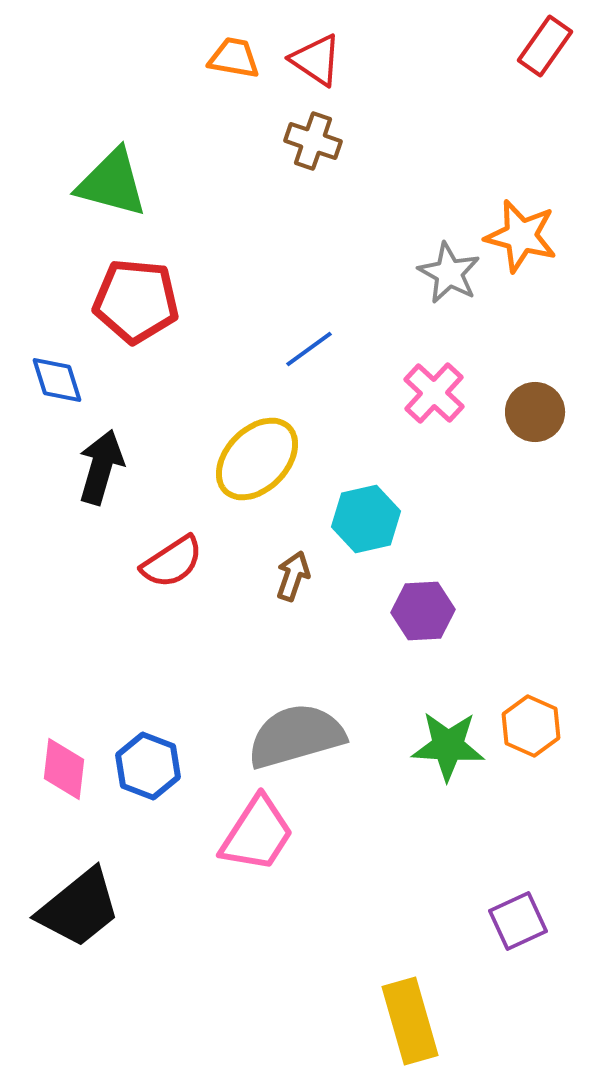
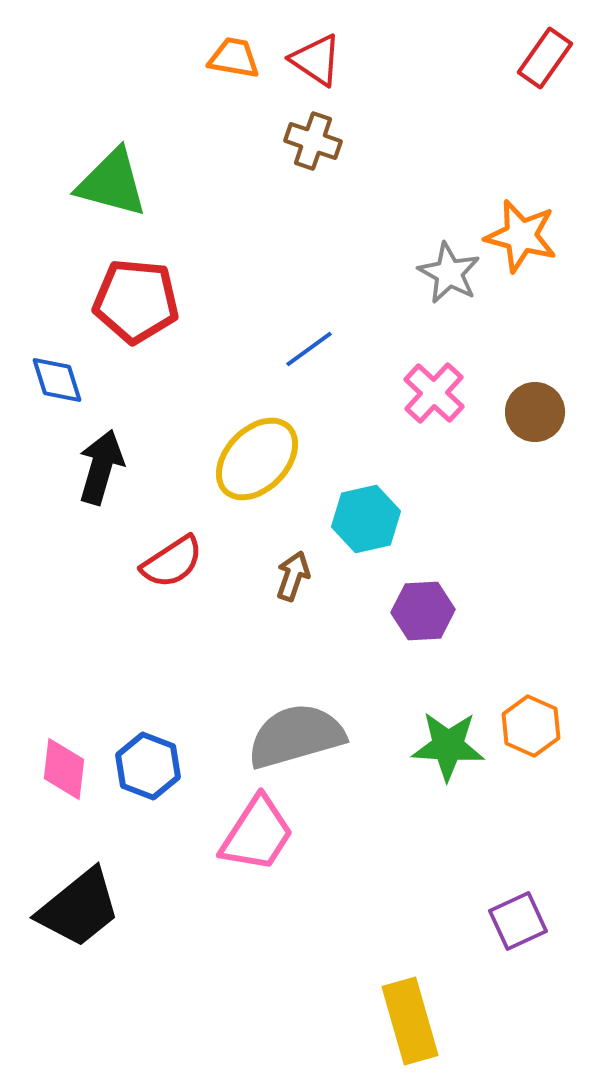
red rectangle: moved 12 px down
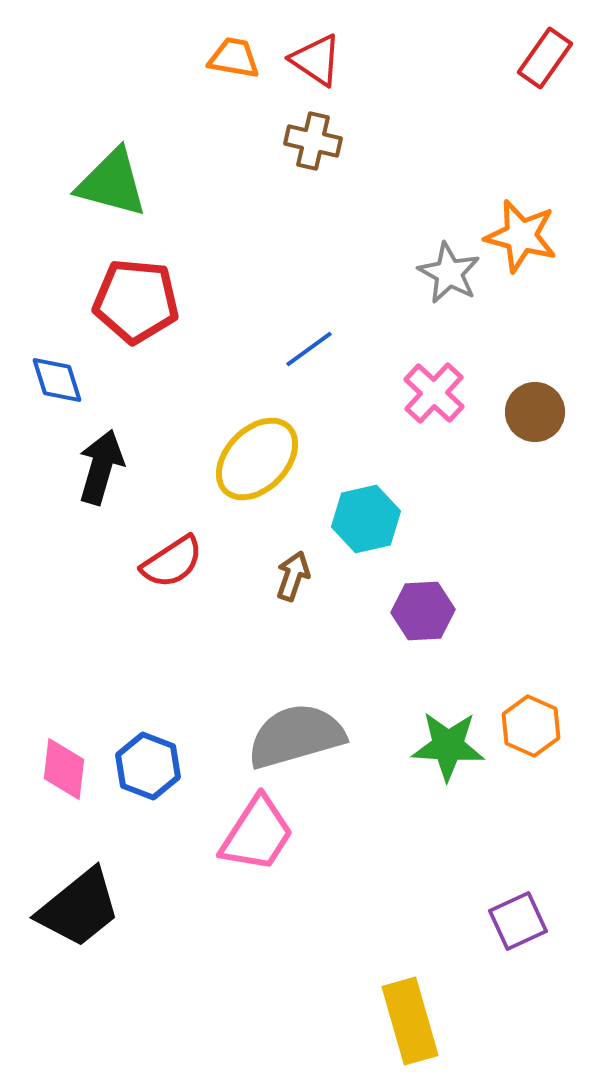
brown cross: rotated 6 degrees counterclockwise
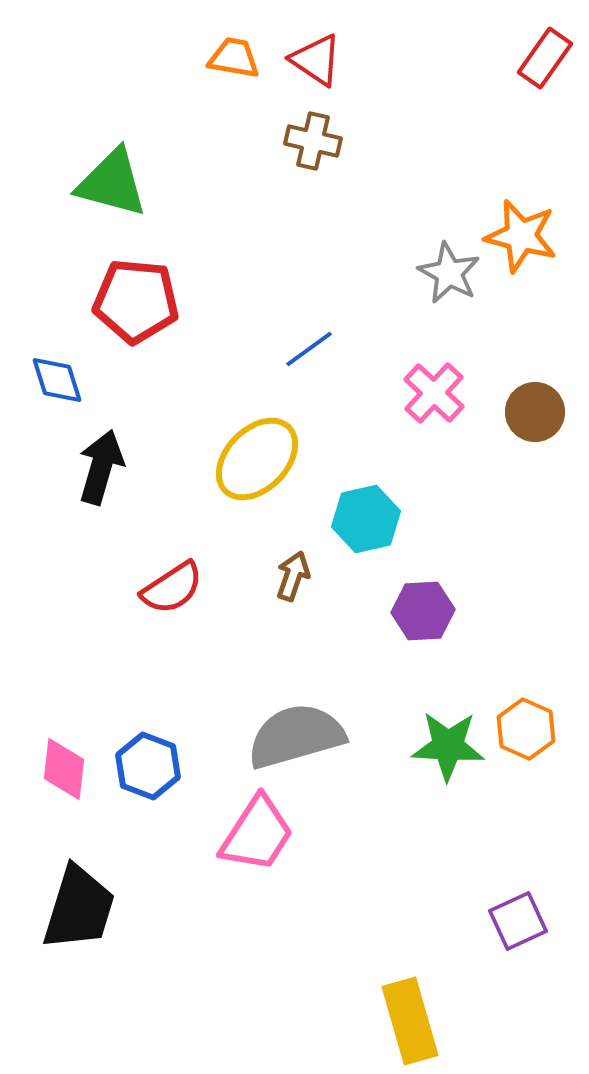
red semicircle: moved 26 px down
orange hexagon: moved 5 px left, 3 px down
black trapezoid: rotated 34 degrees counterclockwise
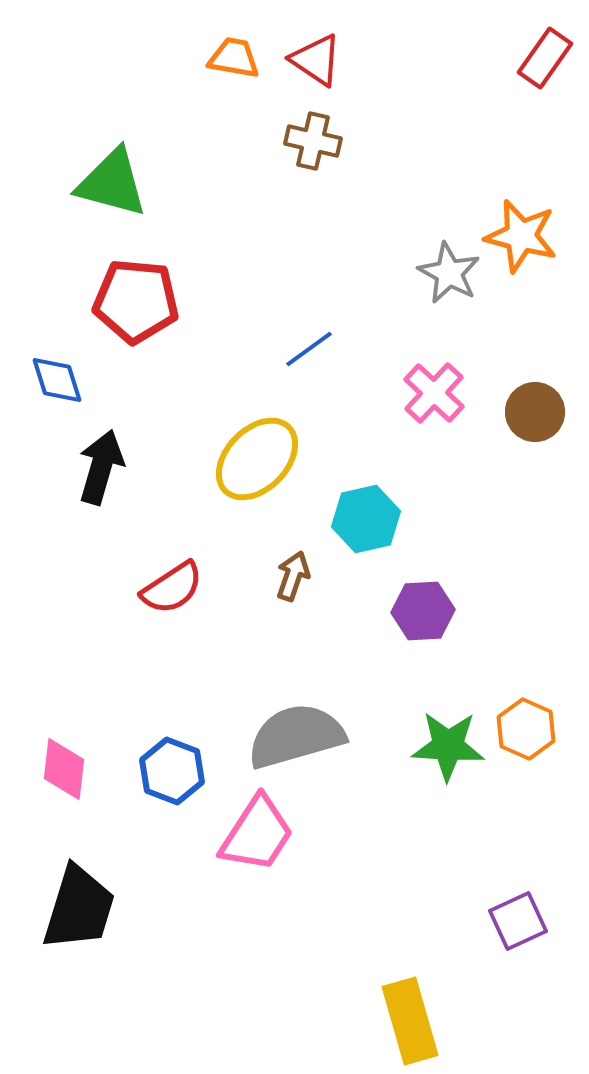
blue hexagon: moved 24 px right, 5 px down
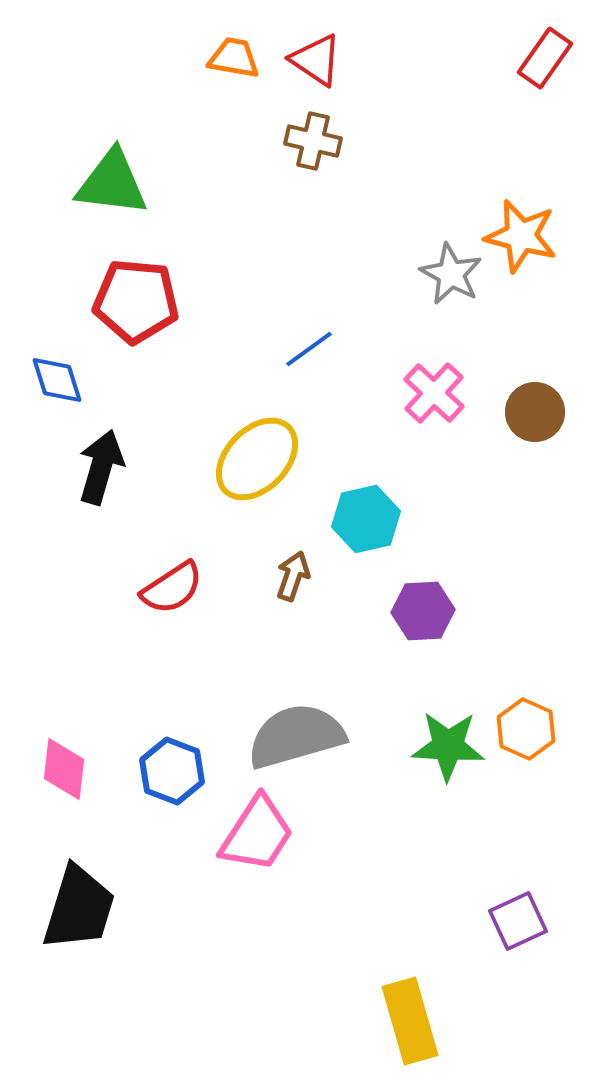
green triangle: rotated 8 degrees counterclockwise
gray star: moved 2 px right, 1 px down
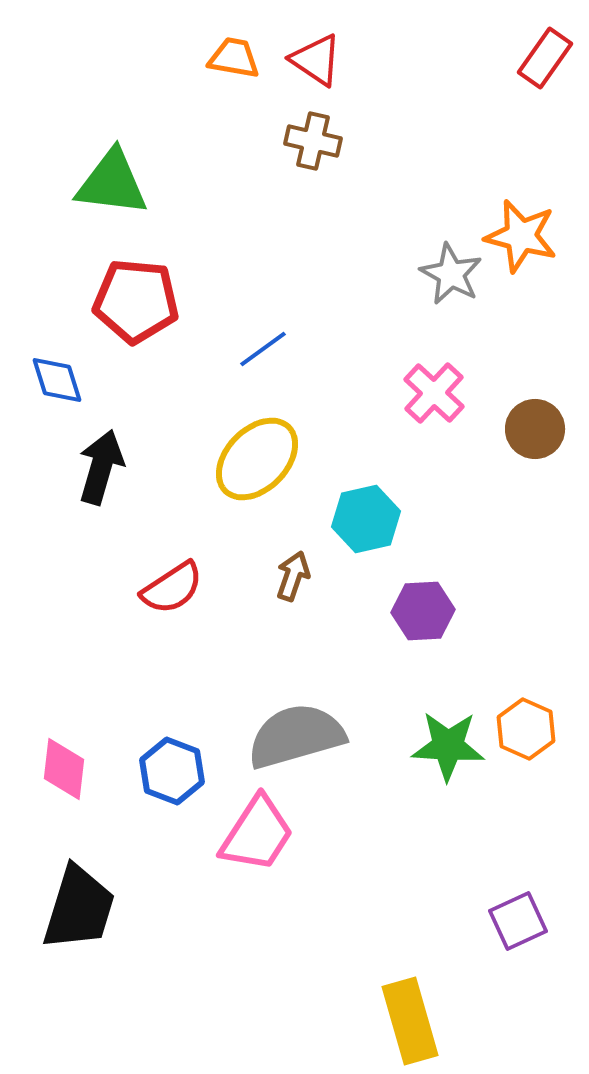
blue line: moved 46 px left
brown circle: moved 17 px down
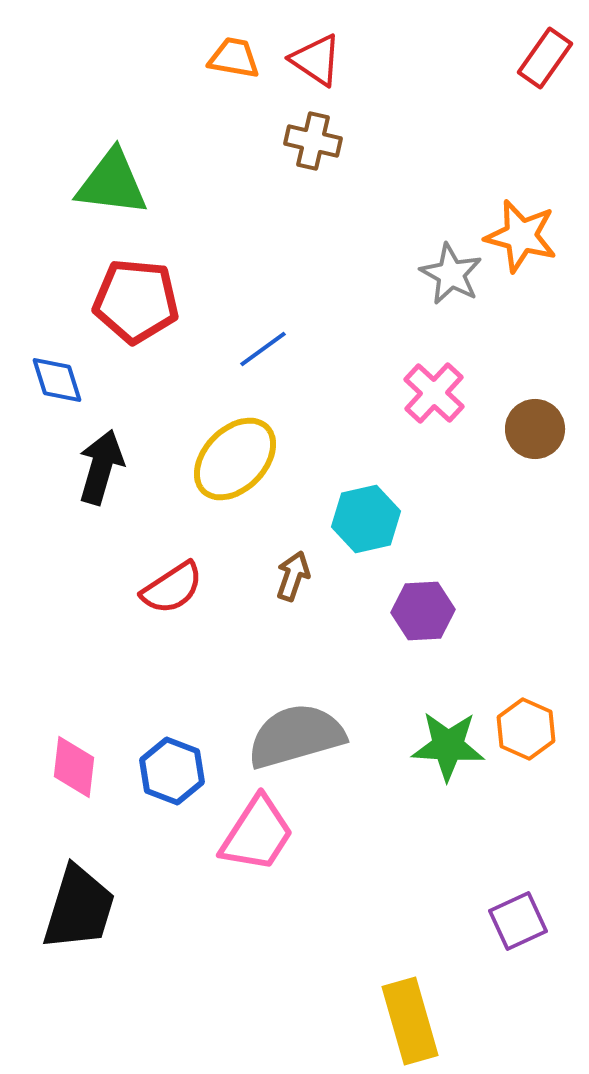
yellow ellipse: moved 22 px left
pink diamond: moved 10 px right, 2 px up
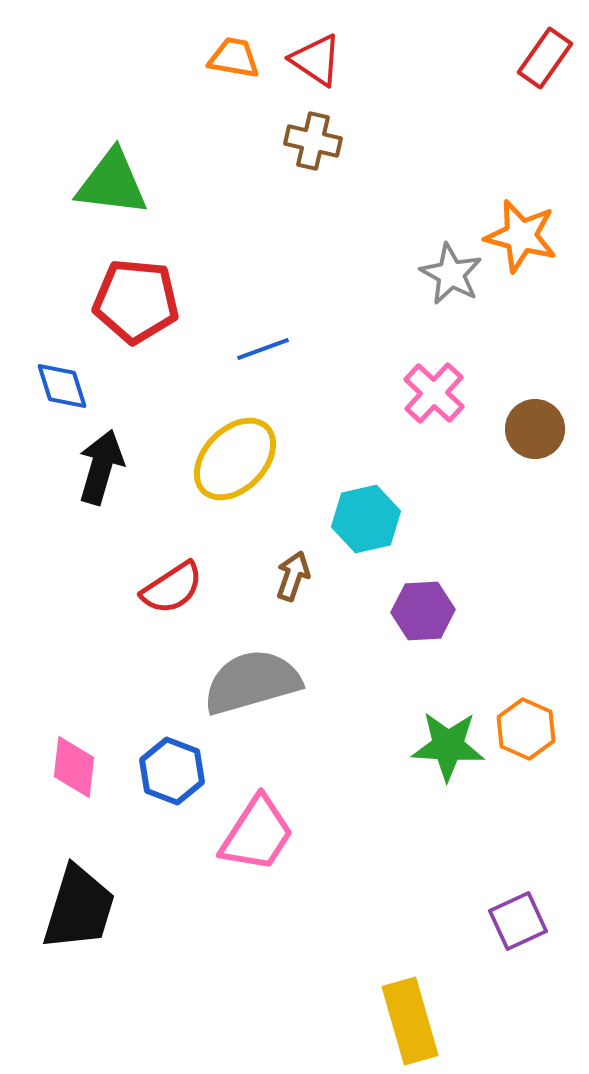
blue line: rotated 16 degrees clockwise
blue diamond: moved 5 px right, 6 px down
gray semicircle: moved 44 px left, 54 px up
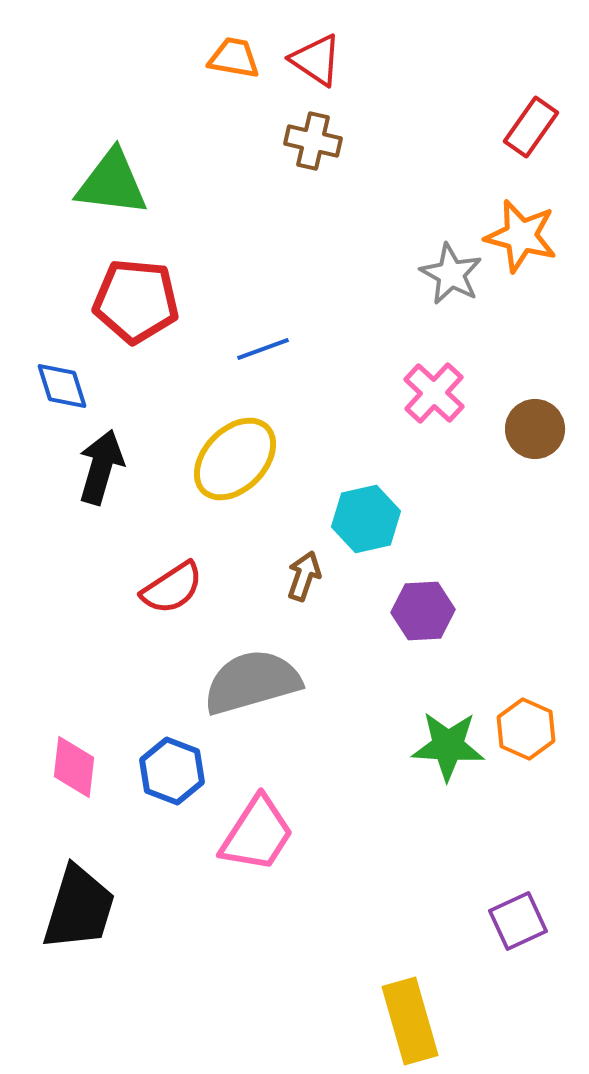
red rectangle: moved 14 px left, 69 px down
brown arrow: moved 11 px right
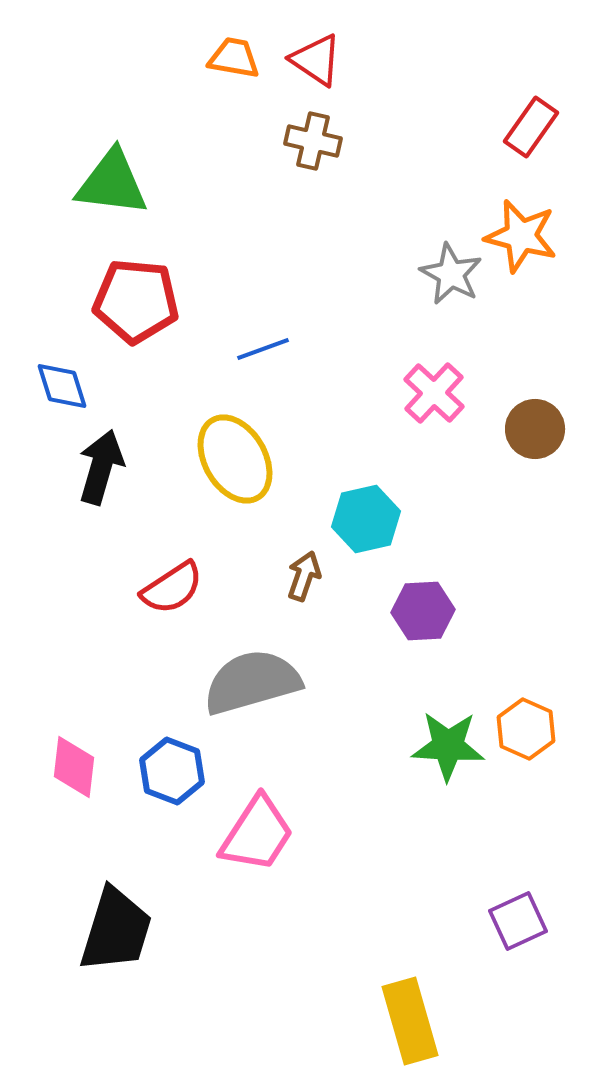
yellow ellipse: rotated 74 degrees counterclockwise
black trapezoid: moved 37 px right, 22 px down
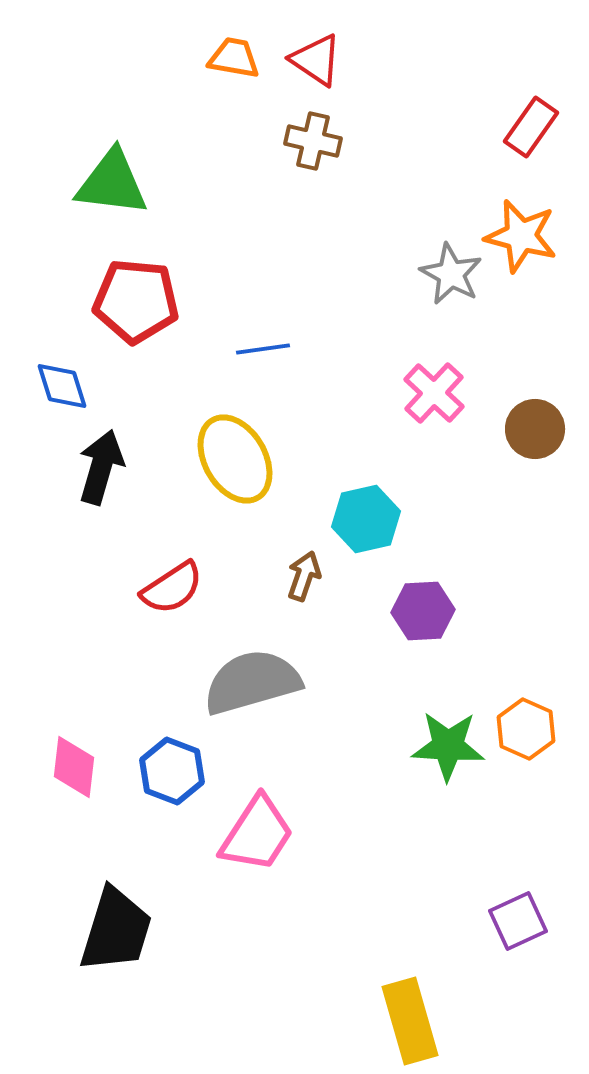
blue line: rotated 12 degrees clockwise
